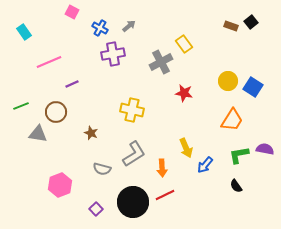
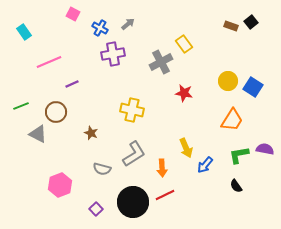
pink square: moved 1 px right, 2 px down
gray arrow: moved 1 px left, 2 px up
gray triangle: rotated 18 degrees clockwise
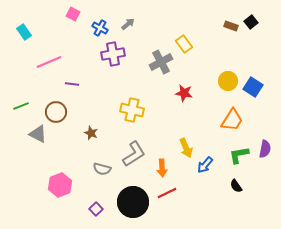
purple line: rotated 32 degrees clockwise
purple semicircle: rotated 90 degrees clockwise
red line: moved 2 px right, 2 px up
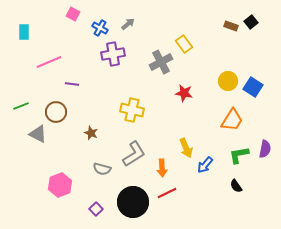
cyan rectangle: rotated 35 degrees clockwise
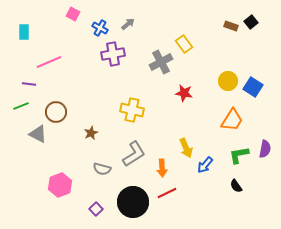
purple line: moved 43 px left
brown star: rotated 24 degrees clockwise
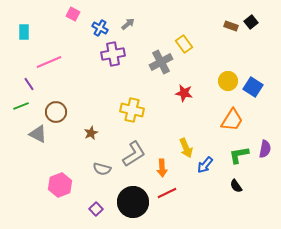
purple line: rotated 48 degrees clockwise
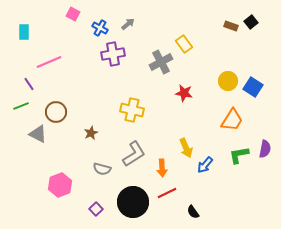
black semicircle: moved 43 px left, 26 px down
